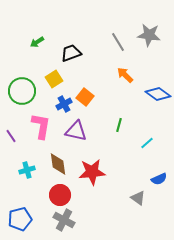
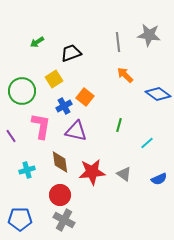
gray line: rotated 24 degrees clockwise
blue cross: moved 2 px down
brown diamond: moved 2 px right, 2 px up
gray triangle: moved 14 px left, 24 px up
blue pentagon: rotated 15 degrees clockwise
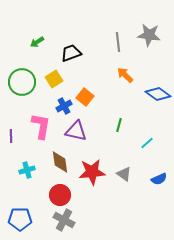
green circle: moved 9 px up
purple line: rotated 32 degrees clockwise
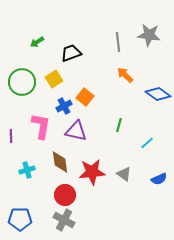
red circle: moved 5 px right
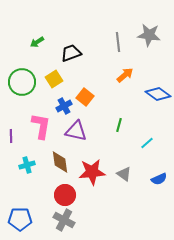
orange arrow: rotated 96 degrees clockwise
cyan cross: moved 5 px up
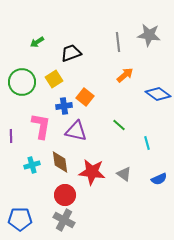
blue cross: rotated 21 degrees clockwise
green line: rotated 64 degrees counterclockwise
cyan line: rotated 64 degrees counterclockwise
cyan cross: moved 5 px right
red star: rotated 12 degrees clockwise
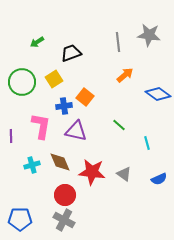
brown diamond: rotated 15 degrees counterclockwise
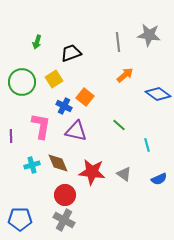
green arrow: rotated 40 degrees counterclockwise
blue cross: rotated 35 degrees clockwise
cyan line: moved 2 px down
brown diamond: moved 2 px left, 1 px down
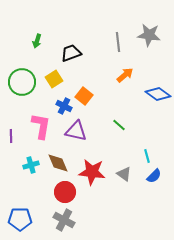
green arrow: moved 1 px up
orange square: moved 1 px left, 1 px up
cyan line: moved 11 px down
cyan cross: moved 1 px left
blue semicircle: moved 5 px left, 3 px up; rotated 21 degrees counterclockwise
red circle: moved 3 px up
